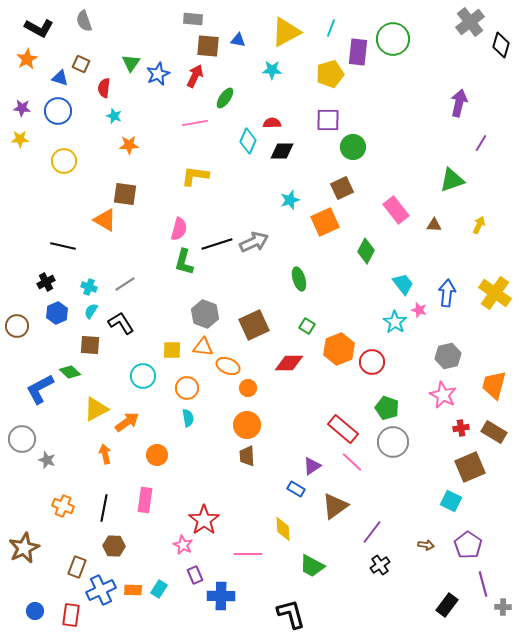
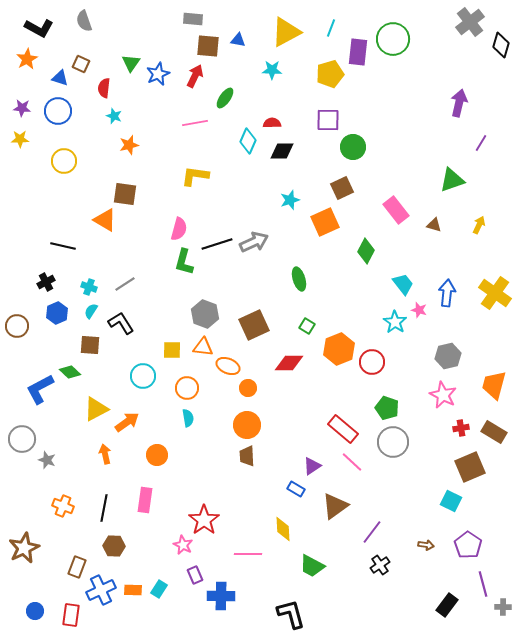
orange star at (129, 145): rotated 12 degrees counterclockwise
brown triangle at (434, 225): rotated 14 degrees clockwise
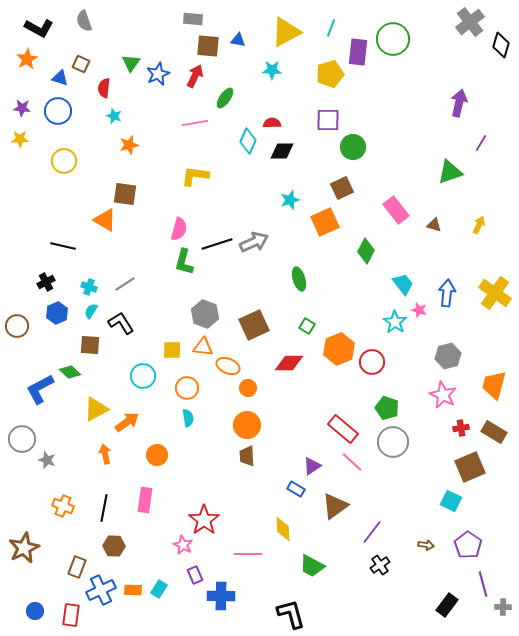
green triangle at (452, 180): moved 2 px left, 8 px up
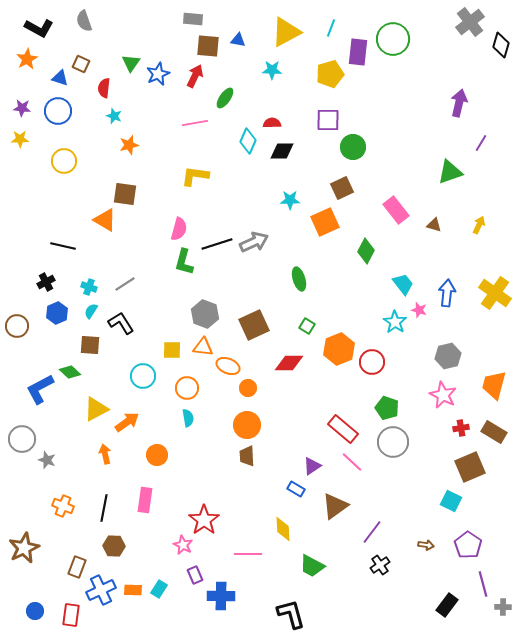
cyan star at (290, 200): rotated 18 degrees clockwise
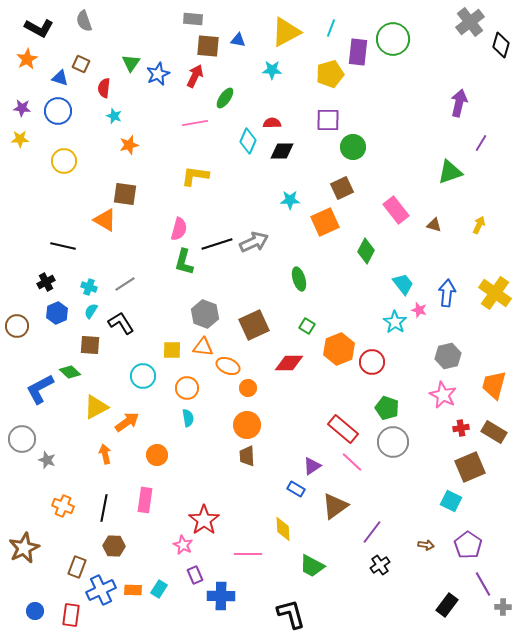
yellow triangle at (96, 409): moved 2 px up
purple line at (483, 584): rotated 15 degrees counterclockwise
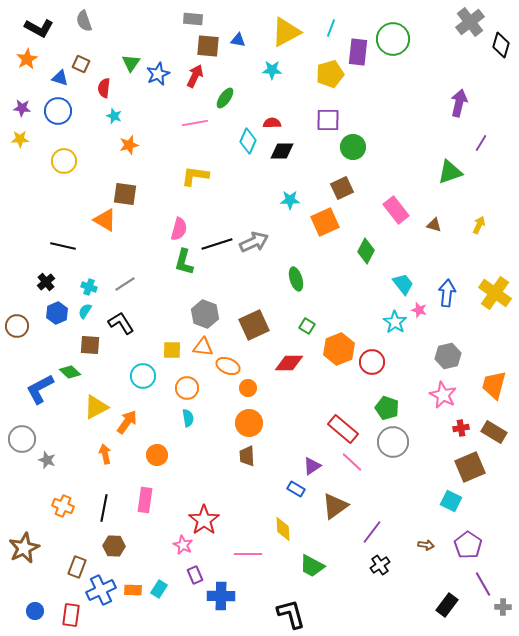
green ellipse at (299, 279): moved 3 px left
black cross at (46, 282): rotated 12 degrees counterclockwise
cyan semicircle at (91, 311): moved 6 px left
orange arrow at (127, 422): rotated 20 degrees counterclockwise
orange circle at (247, 425): moved 2 px right, 2 px up
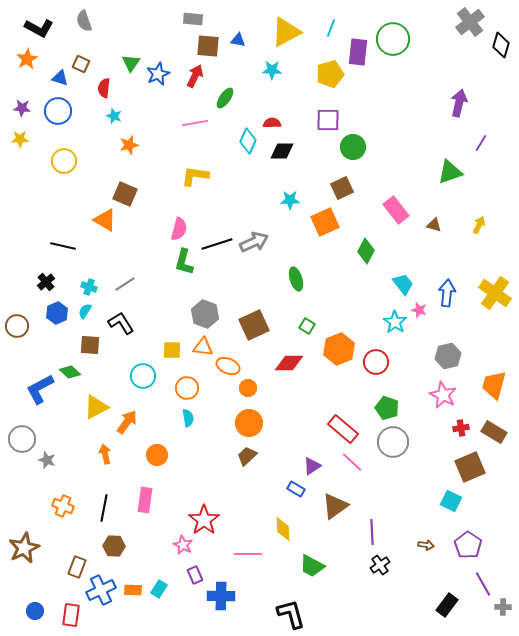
brown square at (125, 194): rotated 15 degrees clockwise
red circle at (372, 362): moved 4 px right
brown trapezoid at (247, 456): rotated 50 degrees clockwise
purple line at (372, 532): rotated 40 degrees counterclockwise
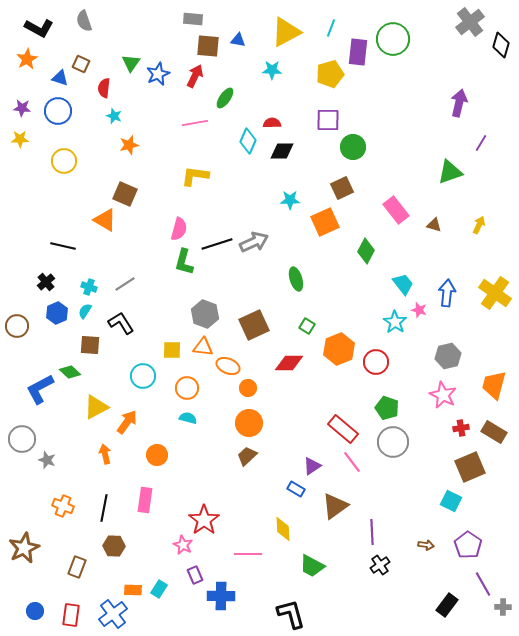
cyan semicircle at (188, 418): rotated 66 degrees counterclockwise
pink line at (352, 462): rotated 10 degrees clockwise
blue cross at (101, 590): moved 12 px right, 24 px down; rotated 12 degrees counterclockwise
